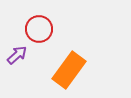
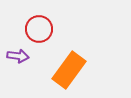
purple arrow: moved 1 px right, 1 px down; rotated 50 degrees clockwise
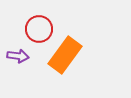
orange rectangle: moved 4 px left, 15 px up
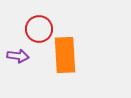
orange rectangle: rotated 39 degrees counterclockwise
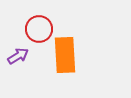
purple arrow: rotated 40 degrees counterclockwise
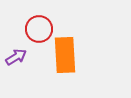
purple arrow: moved 2 px left, 1 px down
